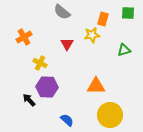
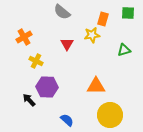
yellow cross: moved 4 px left, 2 px up
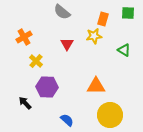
yellow star: moved 2 px right, 1 px down
green triangle: rotated 48 degrees clockwise
yellow cross: rotated 16 degrees clockwise
black arrow: moved 4 px left, 3 px down
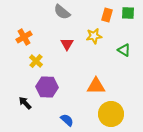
orange rectangle: moved 4 px right, 4 px up
yellow circle: moved 1 px right, 1 px up
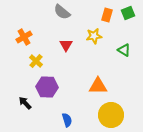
green square: rotated 24 degrees counterclockwise
red triangle: moved 1 px left, 1 px down
orange triangle: moved 2 px right
yellow circle: moved 1 px down
blue semicircle: rotated 32 degrees clockwise
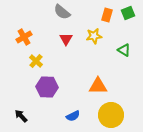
red triangle: moved 6 px up
black arrow: moved 4 px left, 13 px down
blue semicircle: moved 6 px right, 4 px up; rotated 80 degrees clockwise
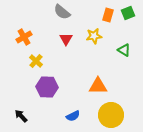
orange rectangle: moved 1 px right
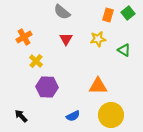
green square: rotated 16 degrees counterclockwise
yellow star: moved 4 px right, 3 px down
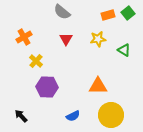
orange rectangle: rotated 56 degrees clockwise
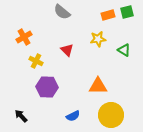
green square: moved 1 px left, 1 px up; rotated 24 degrees clockwise
red triangle: moved 1 px right, 11 px down; rotated 16 degrees counterclockwise
yellow cross: rotated 16 degrees counterclockwise
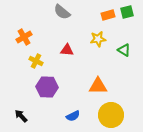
red triangle: rotated 40 degrees counterclockwise
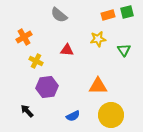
gray semicircle: moved 3 px left, 3 px down
green triangle: rotated 24 degrees clockwise
purple hexagon: rotated 10 degrees counterclockwise
black arrow: moved 6 px right, 5 px up
